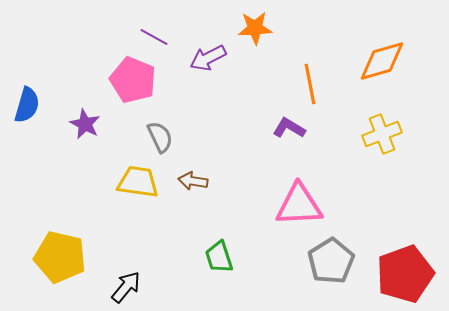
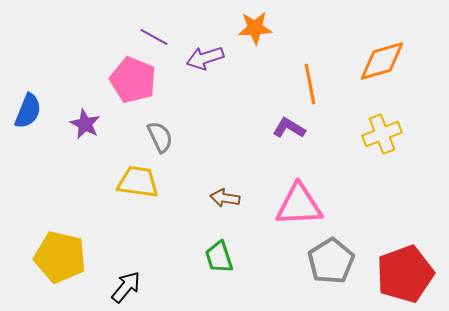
purple arrow: moved 3 px left; rotated 9 degrees clockwise
blue semicircle: moved 1 px right, 6 px down; rotated 6 degrees clockwise
brown arrow: moved 32 px right, 17 px down
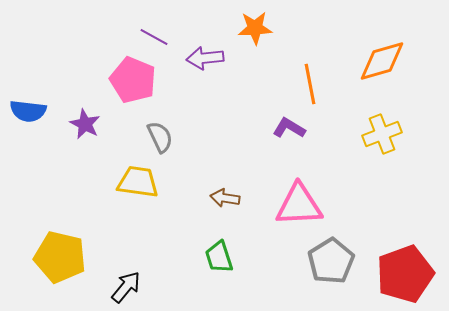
purple arrow: rotated 12 degrees clockwise
blue semicircle: rotated 75 degrees clockwise
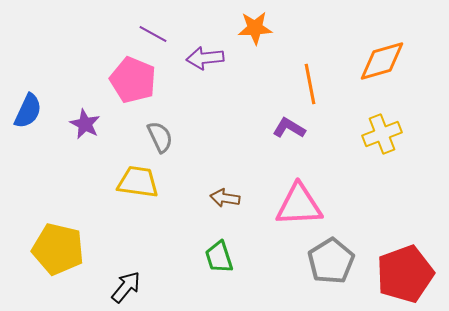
purple line: moved 1 px left, 3 px up
blue semicircle: rotated 72 degrees counterclockwise
yellow pentagon: moved 2 px left, 8 px up
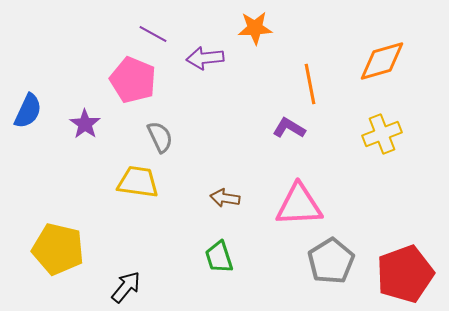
purple star: rotated 8 degrees clockwise
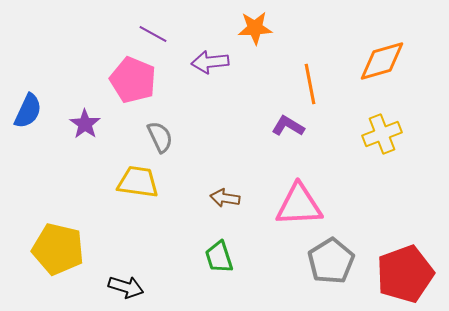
purple arrow: moved 5 px right, 4 px down
purple L-shape: moved 1 px left, 2 px up
black arrow: rotated 68 degrees clockwise
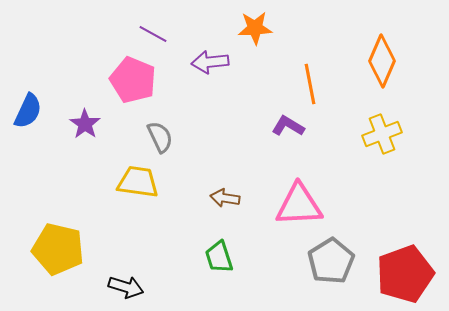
orange diamond: rotated 51 degrees counterclockwise
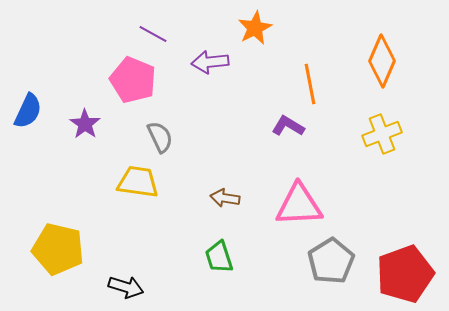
orange star: rotated 24 degrees counterclockwise
